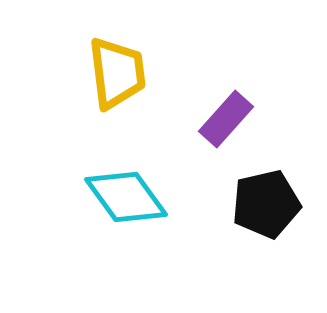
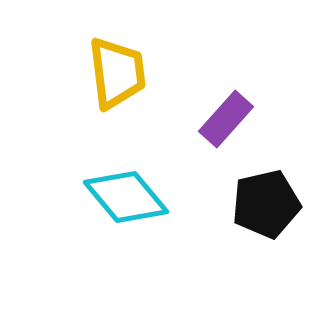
cyan diamond: rotated 4 degrees counterclockwise
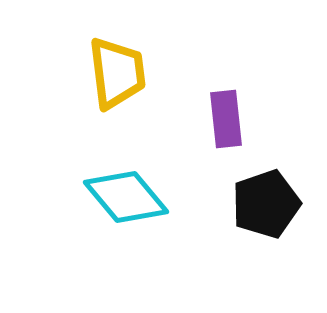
purple rectangle: rotated 48 degrees counterclockwise
black pentagon: rotated 6 degrees counterclockwise
